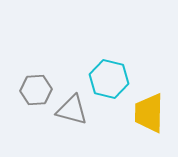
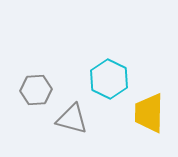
cyan hexagon: rotated 12 degrees clockwise
gray triangle: moved 9 px down
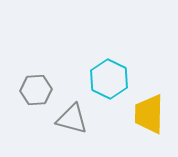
yellow trapezoid: moved 1 px down
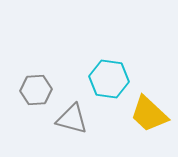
cyan hexagon: rotated 18 degrees counterclockwise
yellow trapezoid: rotated 48 degrees counterclockwise
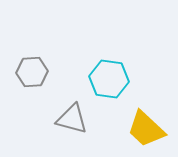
gray hexagon: moved 4 px left, 18 px up
yellow trapezoid: moved 3 px left, 15 px down
